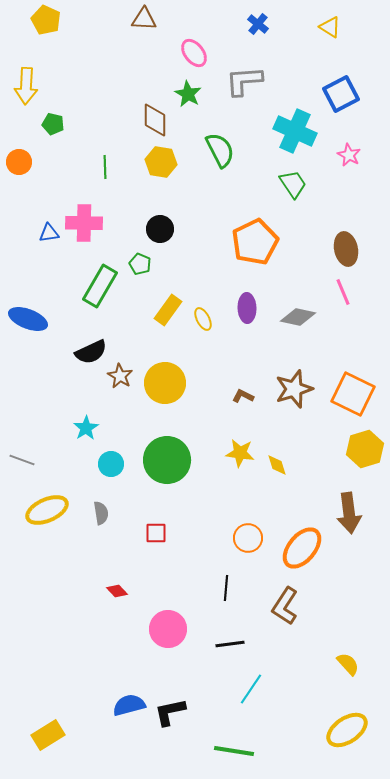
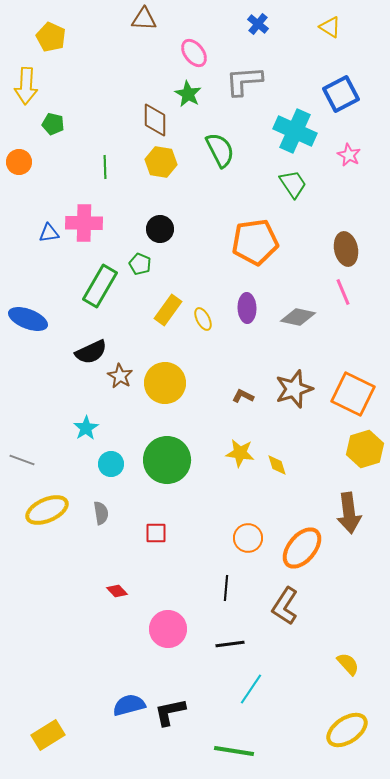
yellow pentagon at (46, 20): moved 5 px right, 17 px down
orange pentagon at (255, 242): rotated 18 degrees clockwise
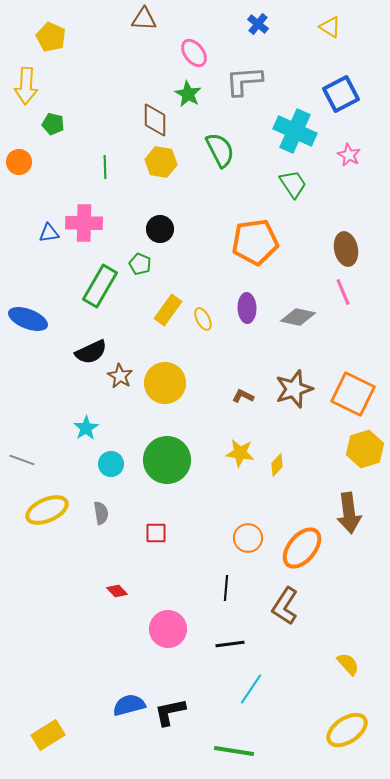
yellow diamond at (277, 465): rotated 60 degrees clockwise
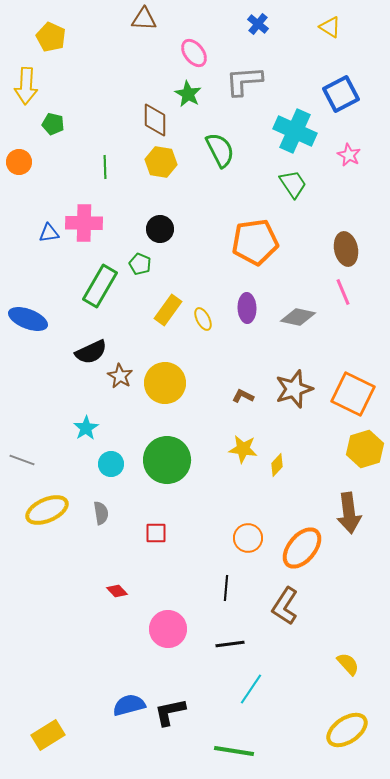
yellow star at (240, 453): moved 3 px right, 4 px up
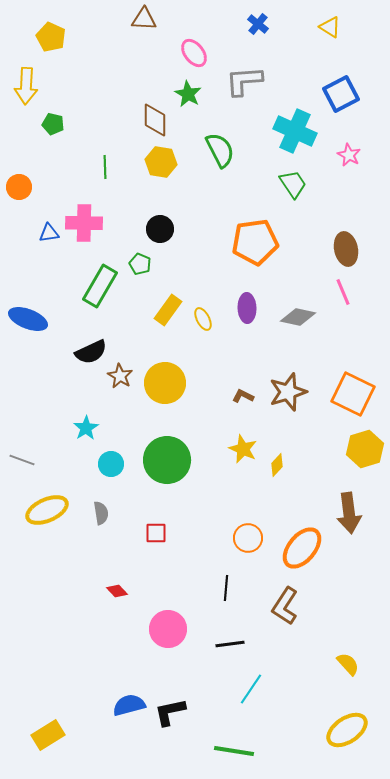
orange circle at (19, 162): moved 25 px down
brown star at (294, 389): moved 6 px left, 3 px down
yellow star at (243, 449): rotated 16 degrees clockwise
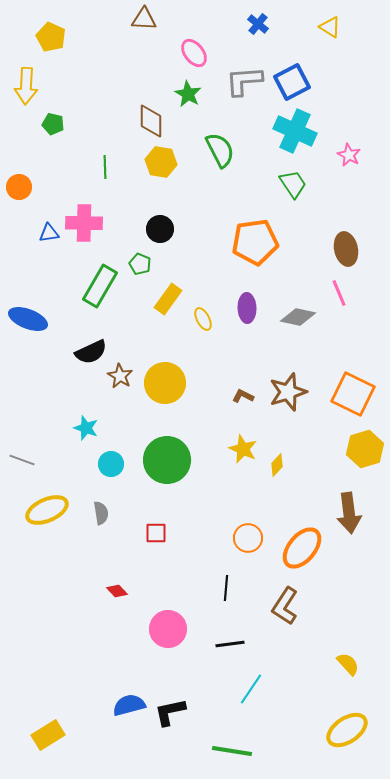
blue square at (341, 94): moved 49 px left, 12 px up
brown diamond at (155, 120): moved 4 px left, 1 px down
pink line at (343, 292): moved 4 px left, 1 px down
yellow rectangle at (168, 310): moved 11 px up
cyan star at (86, 428): rotated 20 degrees counterclockwise
green line at (234, 751): moved 2 px left
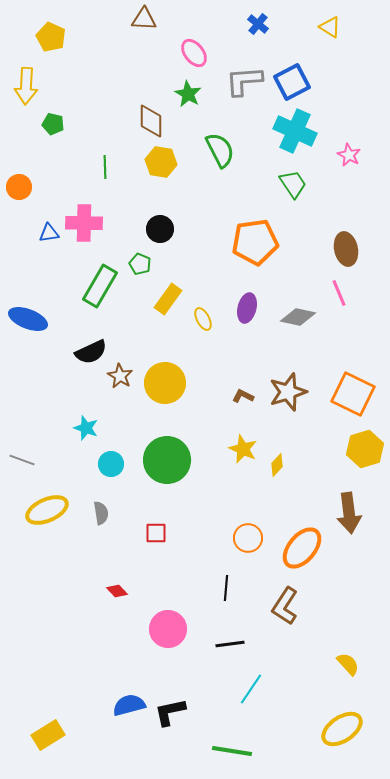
purple ellipse at (247, 308): rotated 16 degrees clockwise
yellow ellipse at (347, 730): moved 5 px left, 1 px up
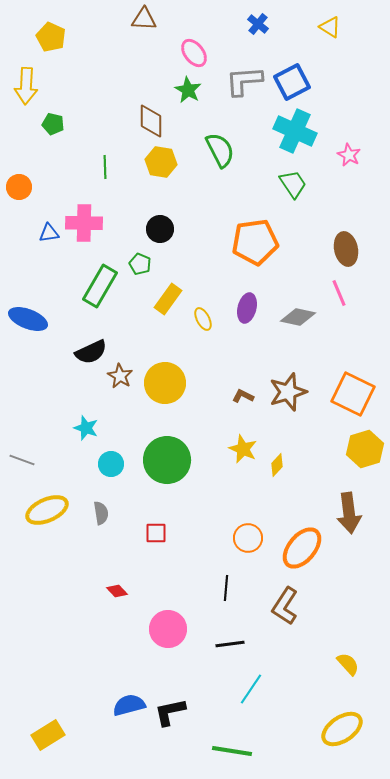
green star at (188, 94): moved 4 px up
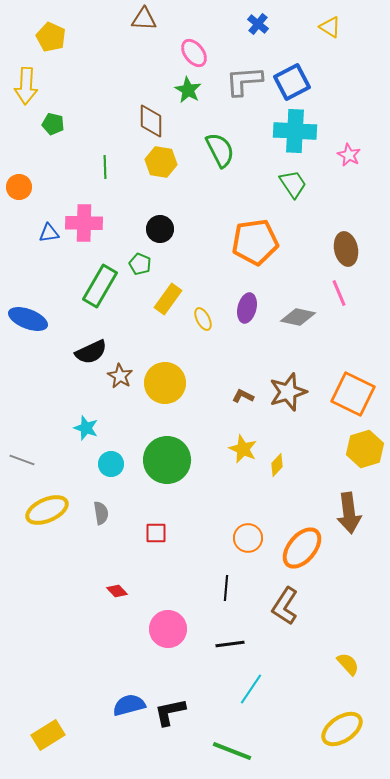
cyan cross at (295, 131): rotated 21 degrees counterclockwise
green line at (232, 751): rotated 12 degrees clockwise
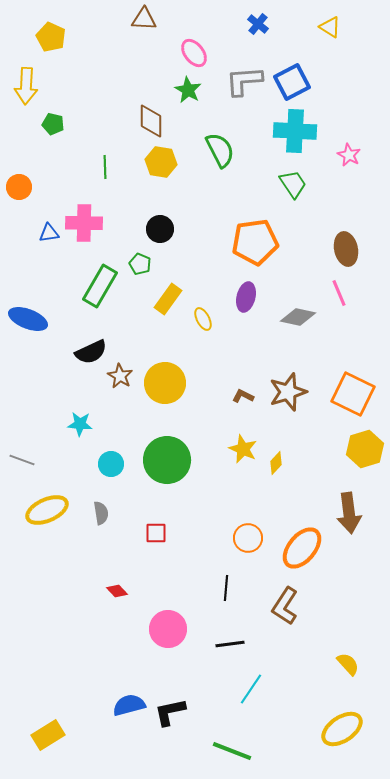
purple ellipse at (247, 308): moved 1 px left, 11 px up
cyan star at (86, 428): moved 6 px left, 4 px up; rotated 15 degrees counterclockwise
yellow diamond at (277, 465): moved 1 px left, 2 px up
